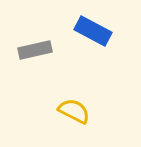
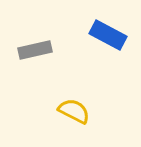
blue rectangle: moved 15 px right, 4 px down
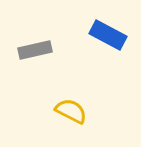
yellow semicircle: moved 3 px left
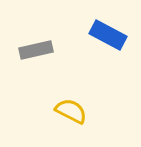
gray rectangle: moved 1 px right
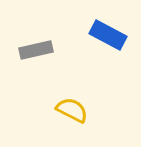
yellow semicircle: moved 1 px right, 1 px up
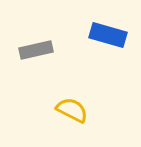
blue rectangle: rotated 12 degrees counterclockwise
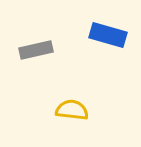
yellow semicircle: rotated 20 degrees counterclockwise
